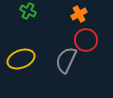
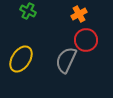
yellow ellipse: rotated 36 degrees counterclockwise
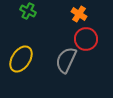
orange cross: rotated 28 degrees counterclockwise
red circle: moved 1 px up
